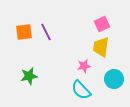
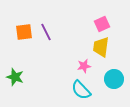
green star: moved 14 px left, 1 px down; rotated 30 degrees clockwise
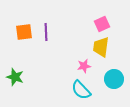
purple line: rotated 24 degrees clockwise
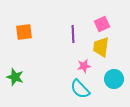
purple line: moved 27 px right, 2 px down
cyan semicircle: moved 1 px left, 1 px up
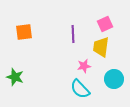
pink square: moved 3 px right
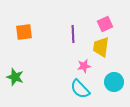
cyan circle: moved 3 px down
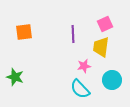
cyan circle: moved 2 px left, 2 px up
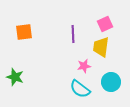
cyan circle: moved 1 px left, 2 px down
cyan semicircle: rotated 10 degrees counterclockwise
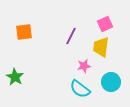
purple line: moved 2 px left, 2 px down; rotated 30 degrees clockwise
green star: rotated 12 degrees clockwise
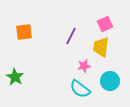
cyan circle: moved 1 px left, 1 px up
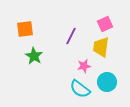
orange square: moved 1 px right, 3 px up
green star: moved 19 px right, 21 px up
cyan circle: moved 3 px left, 1 px down
